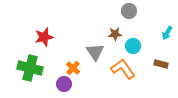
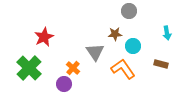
cyan arrow: rotated 40 degrees counterclockwise
red star: rotated 12 degrees counterclockwise
green cross: moved 1 px left; rotated 30 degrees clockwise
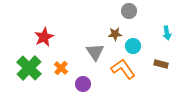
orange cross: moved 12 px left
purple circle: moved 19 px right
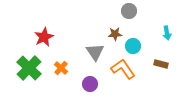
purple circle: moved 7 px right
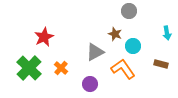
brown star: rotated 24 degrees clockwise
gray triangle: rotated 36 degrees clockwise
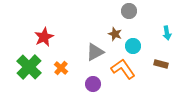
green cross: moved 1 px up
purple circle: moved 3 px right
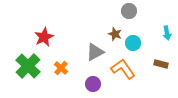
cyan circle: moved 3 px up
green cross: moved 1 px left, 1 px up
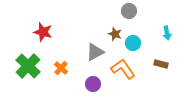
red star: moved 1 px left, 5 px up; rotated 30 degrees counterclockwise
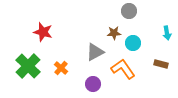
brown star: moved 1 px left, 1 px up; rotated 24 degrees counterclockwise
